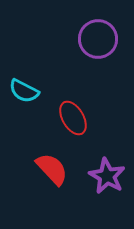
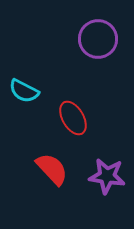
purple star: rotated 21 degrees counterclockwise
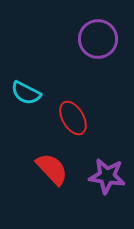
cyan semicircle: moved 2 px right, 2 px down
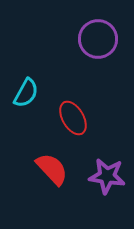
cyan semicircle: rotated 88 degrees counterclockwise
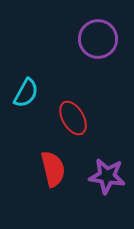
red semicircle: moved 1 px right; rotated 30 degrees clockwise
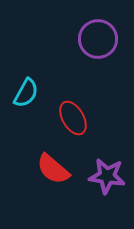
red semicircle: rotated 144 degrees clockwise
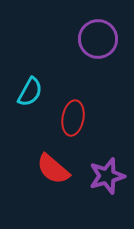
cyan semicircle: moved 4 px right, 1 px up
red ellipse: rotated 40 degrees clockwise
purple star: rotated 24 degrees counterclockwise
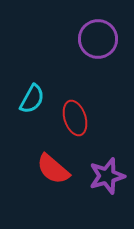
cyan semicircle: moved 2 px right, 7 px down
red ellipse: moved 2 px right; rotated 28 degrees counterclockwise
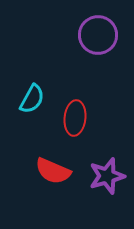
purple circle: moved 4 px up
red ellipse: rotated 24 degrees clockwise
red semicircle: moved 2 px down; rotated 18 degrees counterclockwise
